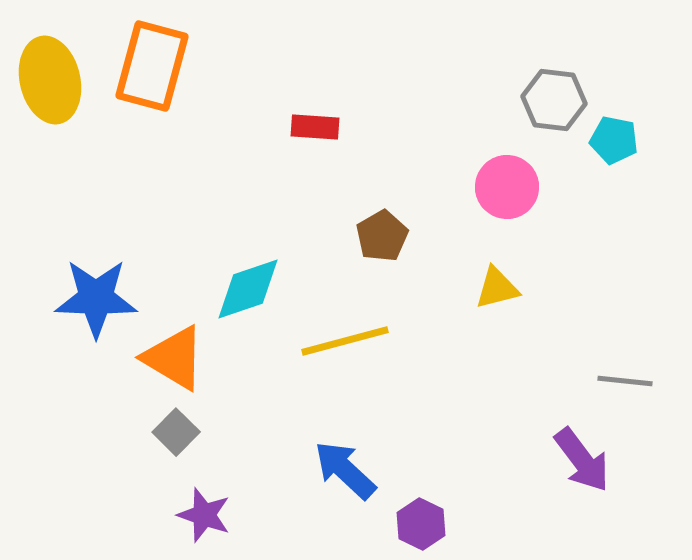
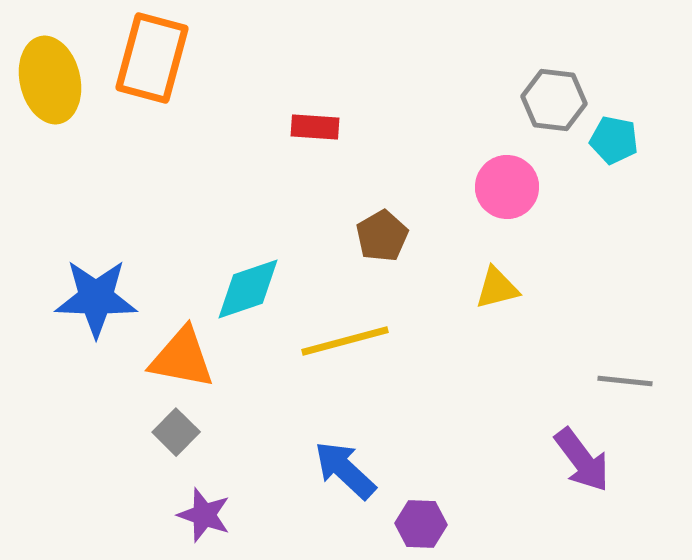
orange rectangle: moved 8 px up
orange triangle: moved 8 px right; rotated 20 degrees counterclockwise
purple hexagon: rotated 24 degrees counterclockwise
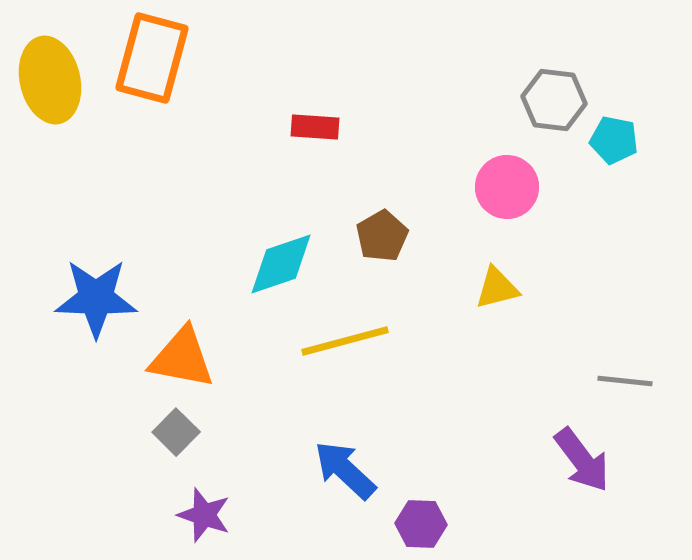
cyan diamond: moved 33 px right, 25 px up
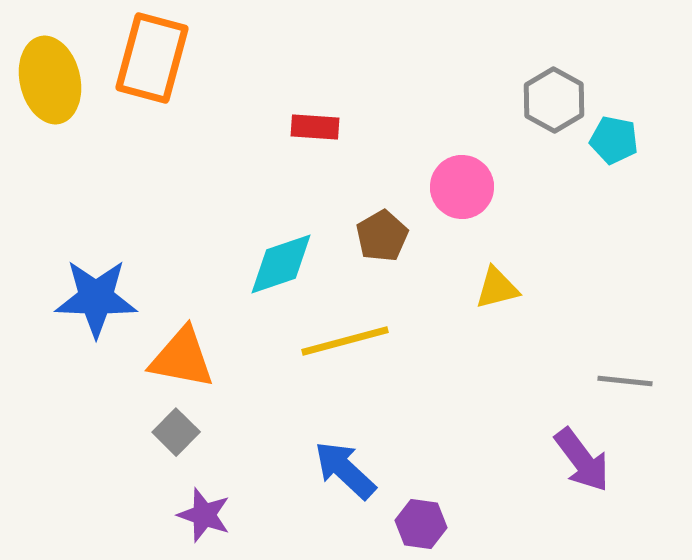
gray hexagon: rotated 22 degrees clockwise
pink circle: moved 45 px left
purple hexagon: rotated 6 degrees clockwise
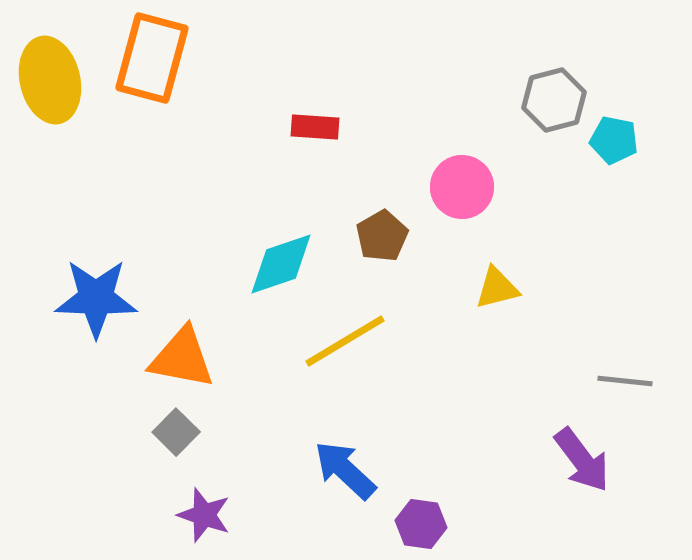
gray hexagon: rotated 16 degrees clockwise
yellow line: rotated 16 degrees counterclockwise
